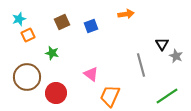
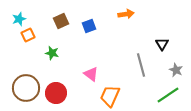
brown square: moved 1 px left, 1 px up
blue square: moved 2 px left
gray star: moved 14 px down
brown circle: moved 1 px left, 11 px down
green line: moved 1 px right, 1 px up
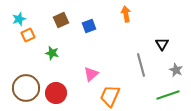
orange arrow: rotated 91 degrees counterclockwise
brown square: moved 1 px up
pink triangle: rotated 42 degrees clockwise
green line: rotated 15 degrees clockwise
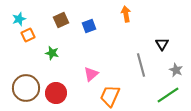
green line: rotated 15 degrees counterclockwise
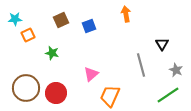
cyan star: moved 4 px left; rotated 16 degrees clockwise
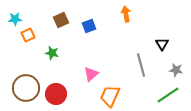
gray star: rotated 16 degrees counterclockwise
red circle: moved 1 px down
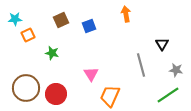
pink triangle: rotated 21 degrees counterclockwise
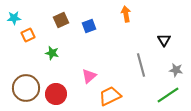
cyan star: moved 1 px left, 1 px up
black triangle: moved 2 px right, 4 px up
pink triangle: moved 2 px left, 2 px down; rotated 21 degrees clockwise
orange trapezoid: rotated 40 degrees clockwise
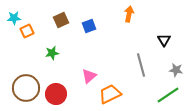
orange arrow: moved 3 px right; rotated 21 degrees clockwise
orange square: moved 1 px left, 4 px up
green star: rotated 24 degrees counterclockwise
orange trapezoid: moved 2 px up
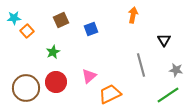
orange arrow: moved 4 px right, 1 px down
blue square: moved 2 px right, 3 px down
orange square: rotated 16 degrees counterclockwise
green star: moved 1 px right, 1 px up; rotated 16 degrees counterclockwise
red circle: moved 12 px up
